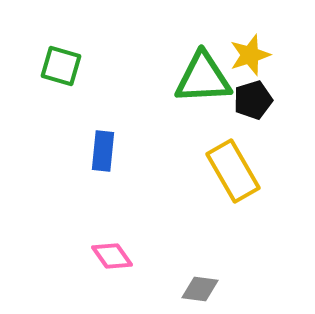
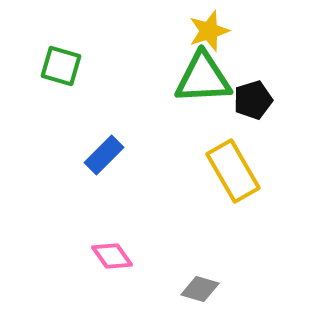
yellow star: moved 41 px left, 24 px up
blue rectangle: moved 1 px right, 4 px down; rotated 39 degrees clockwise
gray diamond: rotated 9 degrees clockwise
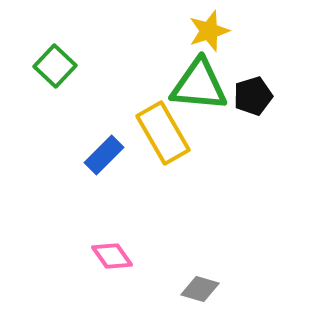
green square: moved 6 px left; rotated 27 degrees clockwise
green triangle: moved 4 px left, 7 px down; rotated 8 degrees clockwise
black pentagon: moved 4 px up
yellow rectangle: moved 70 px left, 38 px up
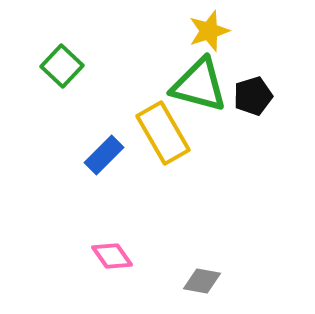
green square: moved 7 px right
green triangle: rotated 10 degrees clockwise
gray diamond: moved 2 px right, 8 px up; rotated 6 degrees counterclockwise
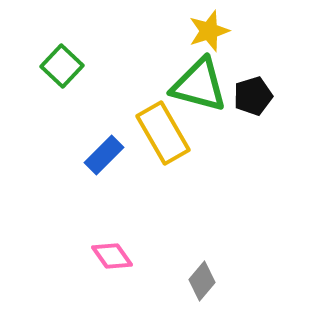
gray diamond: rotated 60 degrees counterclockwise
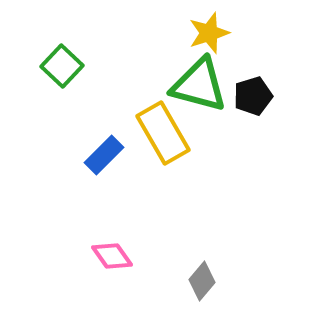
yellow star: moved 2 px down
